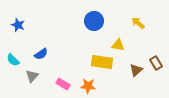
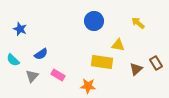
blue star: moved 2 px right, 4 px down
brown triangle: moved 1 px up
pink rectangle: moved 5 px left, 9 px up
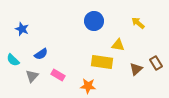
blue star: moved 2 px right
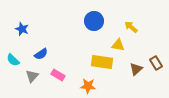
yellow arrow: moved 7 px left, 4 px down
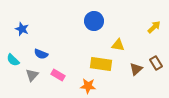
yellow arrow: moved 23 px right; rotated 96 degrees clockwise
blue semicircle: rotated 56 degrees clockwise
yellow rectangle: moved 1 px left, 2 px down
gray triangle: moved 1 px up
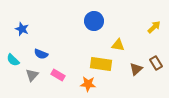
orange star: moved 2 px up
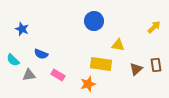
brown rectangle: moved 2 px down; rotated 24 degrees clockwise
gray triangle: moved 3 px left; rotated 40 degrees clockwise
orange star: rotated 21 degrees counterclockwise
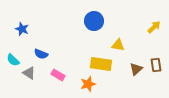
gray triangle: moved 2 px up; rotated 40 degrees clockwise
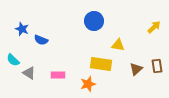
blue semicircle: moved 14 px up
brown rectangle: moved 1 px right, 1 px down
pink rectangle: rotated 32 degrees counterclockwise
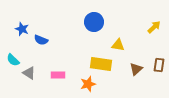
blue circle: moved 1 px down
brown rectangle: moved 2 px right, 1 px up; rotated 16 degrees clockwise
